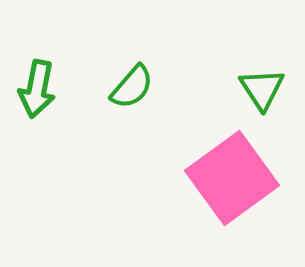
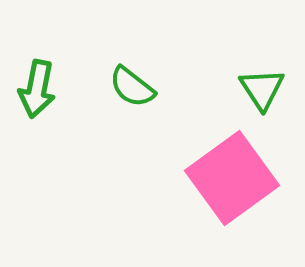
green semicircle: rotated 87 degrees clockwise
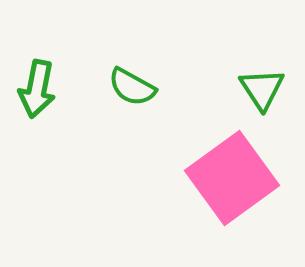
green semicircle: rotated 9 degrees counterclockwise
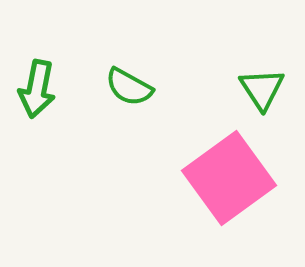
green semicircle: moved 3 px left
pink square: moved 3 px left
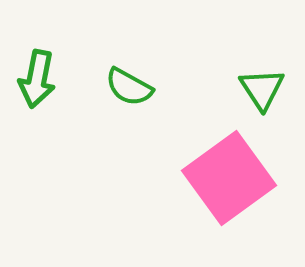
green arrow: moved 10 px up
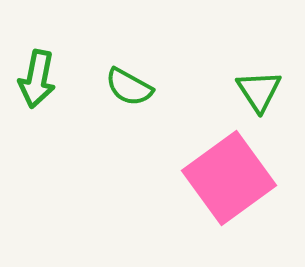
green triangle: moved 3 px left, 2 px down
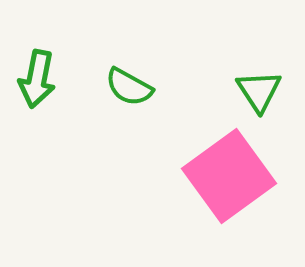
pink square: moved 2 px up
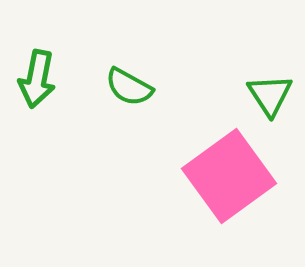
green triangle: moved 11 px right, 4 px down
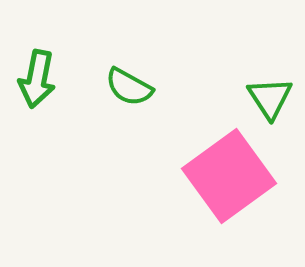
green triangle: moved 3 px down
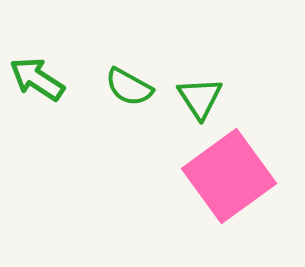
green arrow: rotated 112 degrees clockwise
green triangle: moved 70 px left
